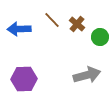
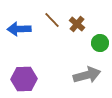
green circle: moved 6 px down
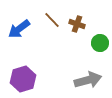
brown cross: rotated 21 degrees counterclockwise
blue arrow: rotated 35 degrees counterclockwise
gray arrow: moved 1 px right, 5 px down
purple hexagon: moved 1 px left; rotated 15 degrees counterclockwise
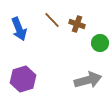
blue arrow: rotated 75 degrees counterclockwise
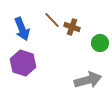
brown cross: moved 5 px left, 3 px down
blue arrow: moved 3 px right
purple hexagon: moved 16 px up; rotated 25 degrees counterclockwise
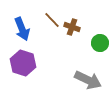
gray arrow: rotated 40 degrees clockwise
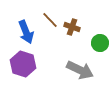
brown line: moved 2 px left
blue arrow: moved 4 px right, 3 px down
purple hexagon: moved 1 px down
gray arrow: moved 8 px left, 10 px up
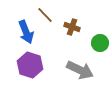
brown line: moved 5 px left, 5 px up
purple hexagon: moved 7 px right, 1 px down
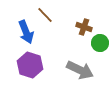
brown cross: moved 12 px right
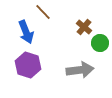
brown line: moved 2 px left, 3 px up
brown cross: rotated 21 degrees clockwise
purple hexagon: moved 2 px left
gray arrow: rotated 32 degrees counterclockwise
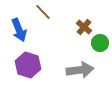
blue arrow: moved 7 px left, 2 px up
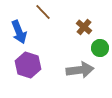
blue arrow: moved 2 px down
green circle: moved 5 px down
